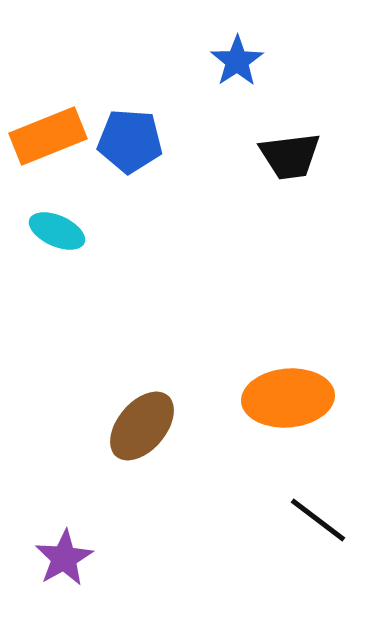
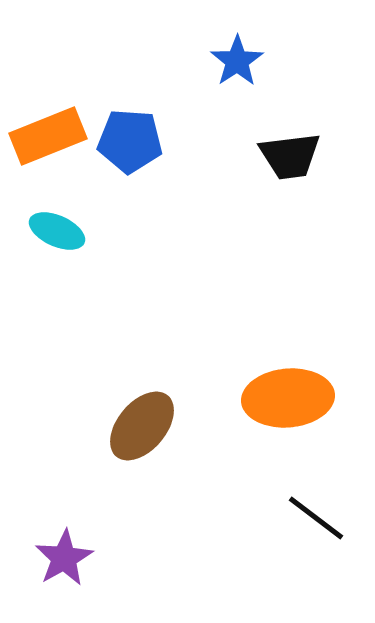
black line: moved 2 px left, 2 px up
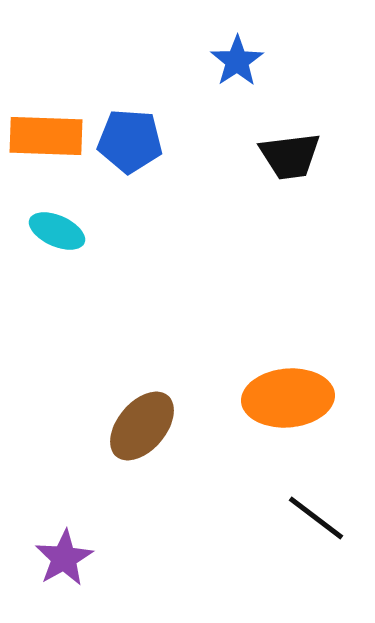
orange rectangle: moved 2 px left; rotated 24 degrees clockwise
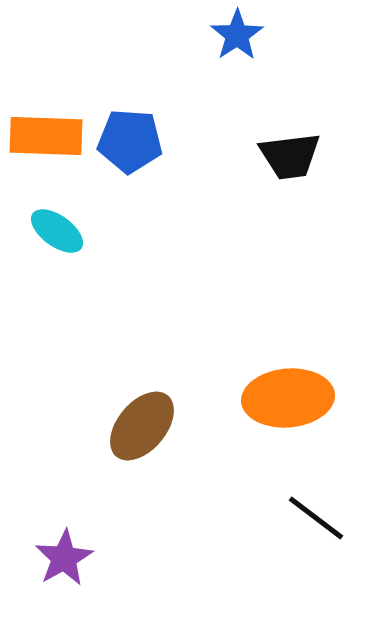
blue star: moved 26 px up
cyan ellipse: rotated 12 degrees clockwise
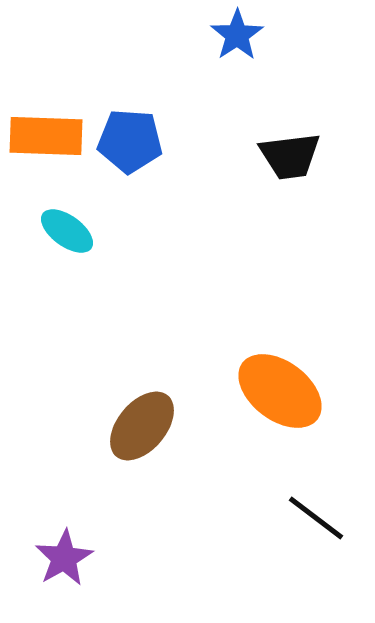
cyan ellipse: moved 10 px right
orange ellipse: moved 8 px left, 7 px up; rotated 42 degrees clockwise
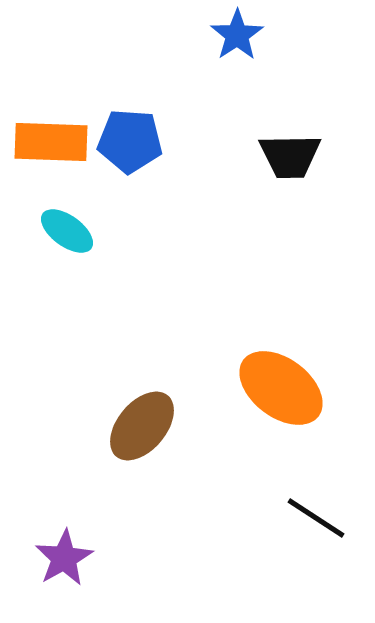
orange rectangle: moved 5 px right, 6 px down
black trapezoid: rotated 6 degrees clockwise
orange ellipse: moved 1 px right, 3 px up
black line: rotated 4 degrees counterclockwise
